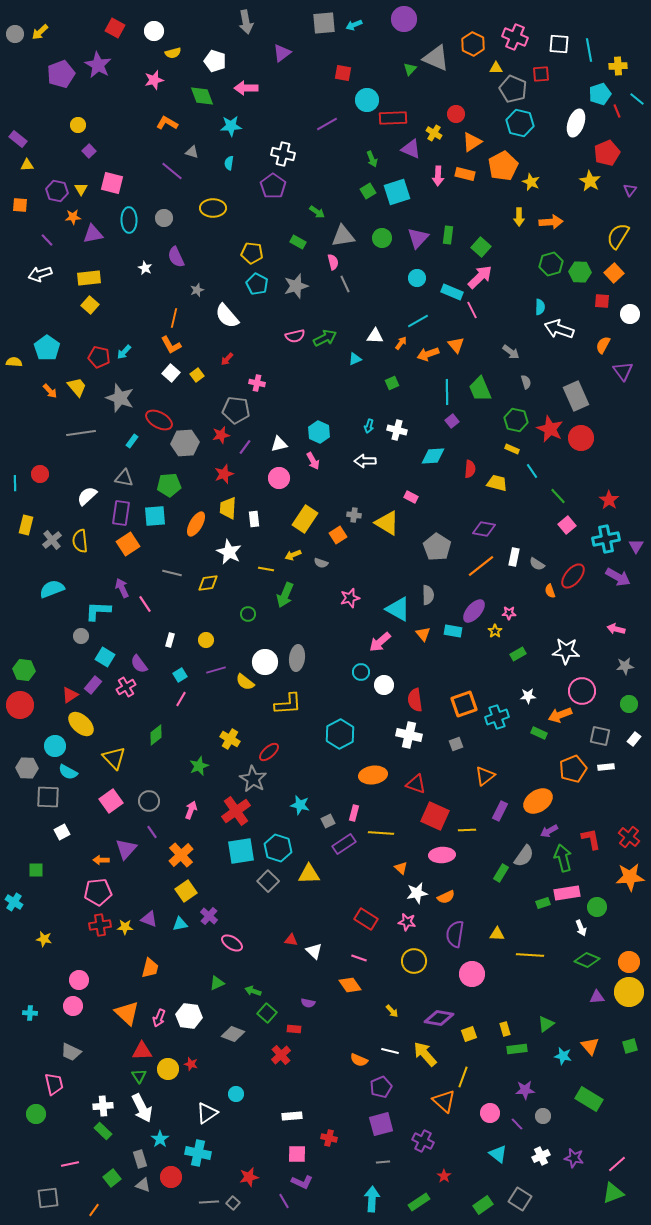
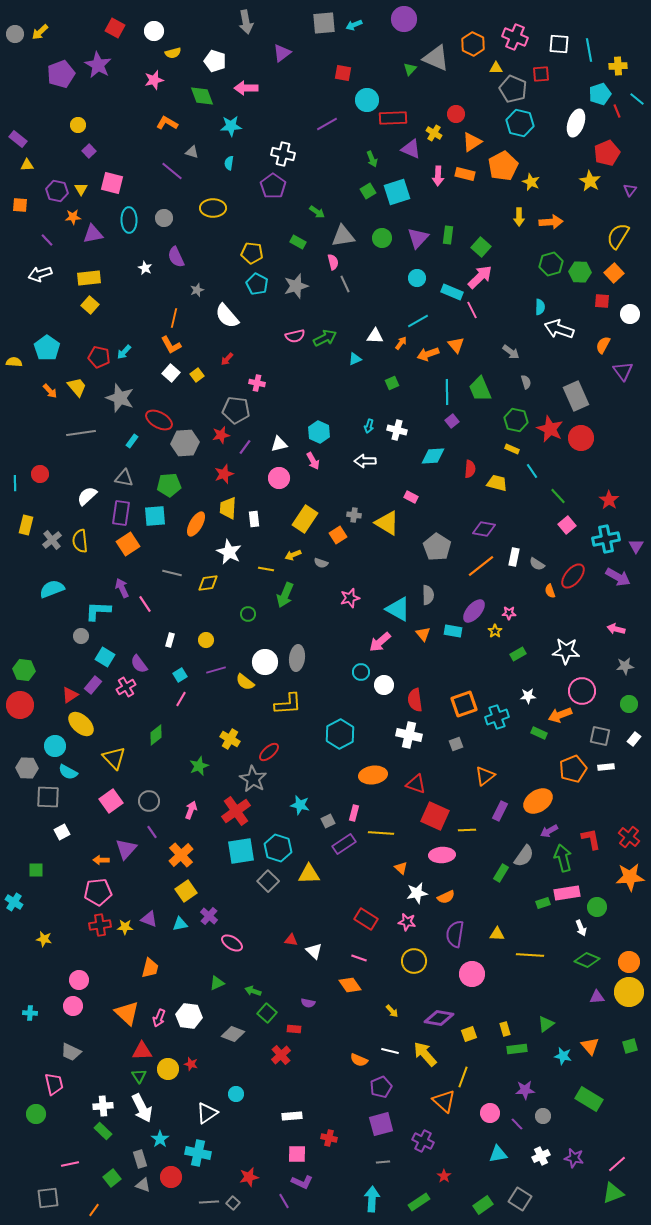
cyan triangle at (498, 1154): rotated 48 degrees counterclockwise
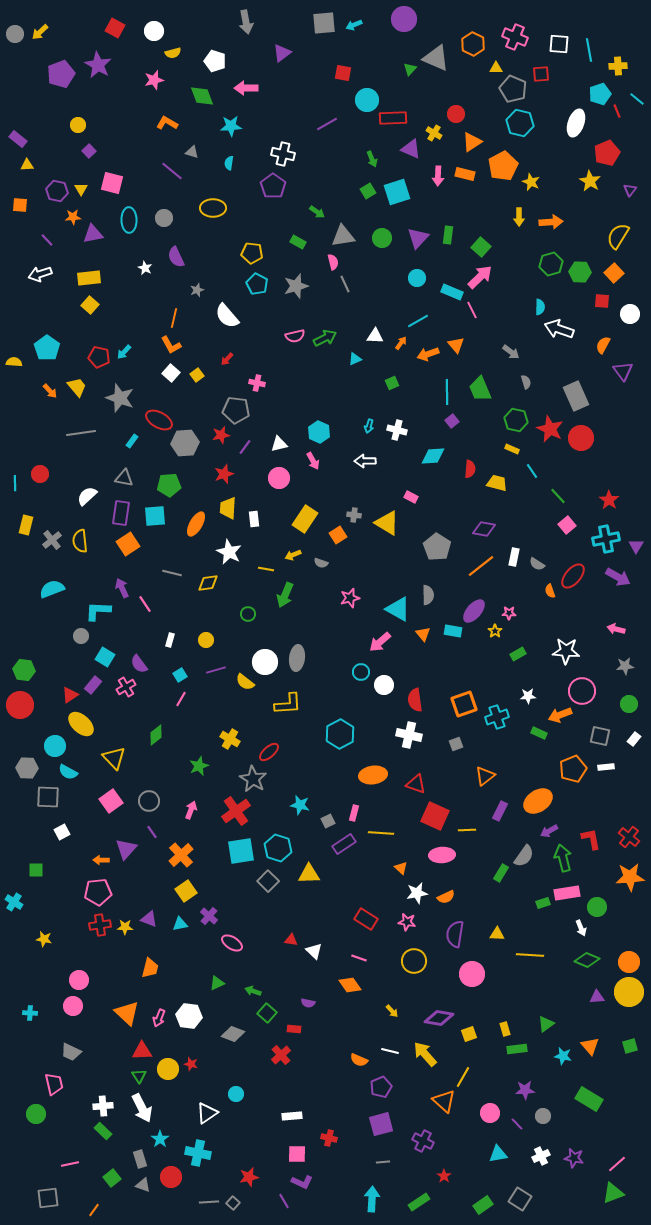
yellow line at (463, 1077): rotated 10 degrees clockwise
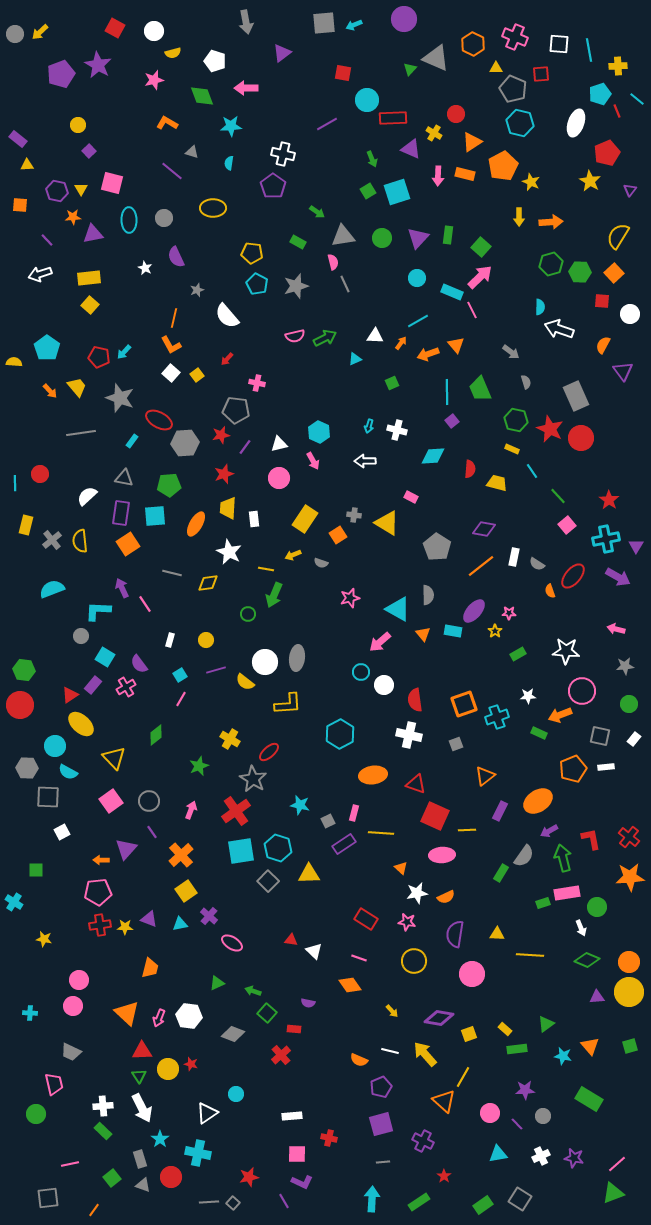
green arrow at (285, 595): moved 11 px left
yellow rectangle at (505, 1029): rotated 32 degrees counterclockwise
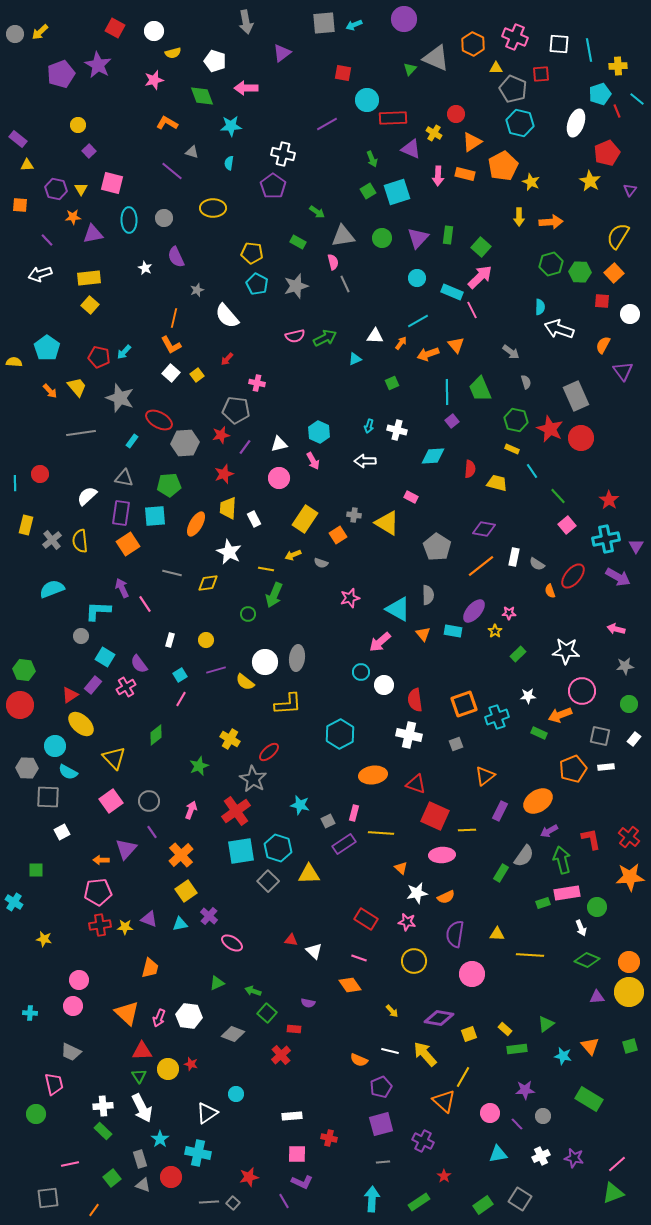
purple hexagon at (57, 191): moved 1 px left, 2 px up
white rectangle at (254, 519): rotated 21 degrees counterclockwise
green rectangle at (518, 654): rotated 14 degrees counterclockwise
green arrow at (563, 858): moved 1 px left, 2 px down
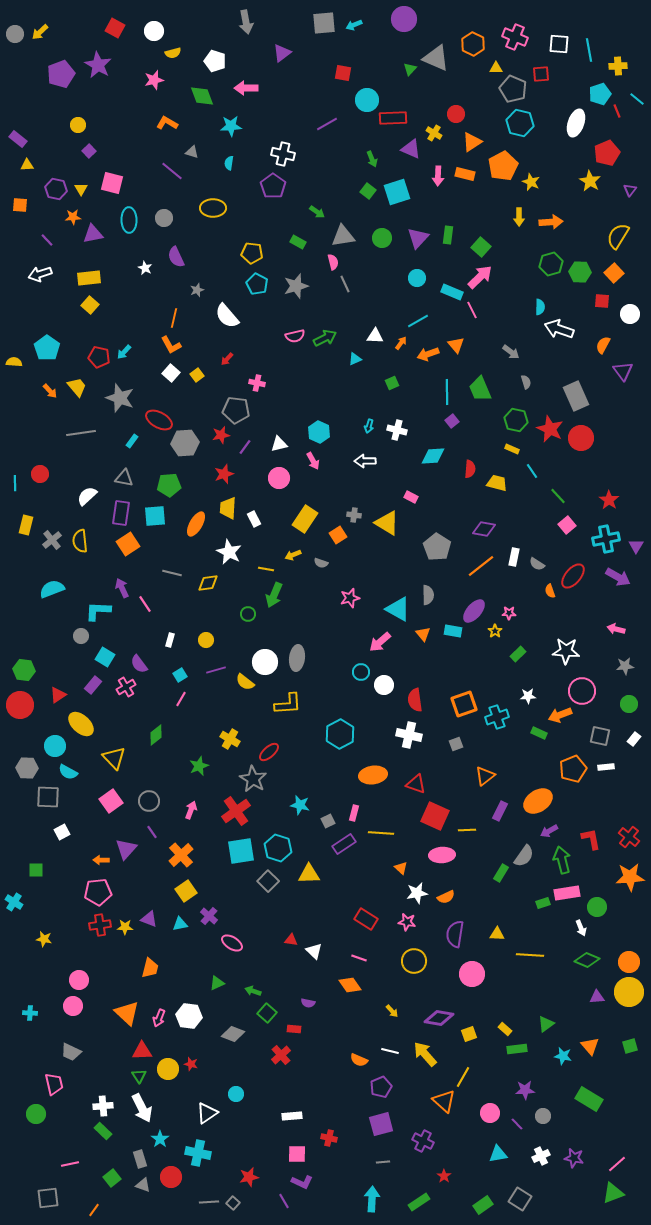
green square at (368, 191): rotated 21 degrees counterclockwise
red triangle at (70, 695): moved 12 px left
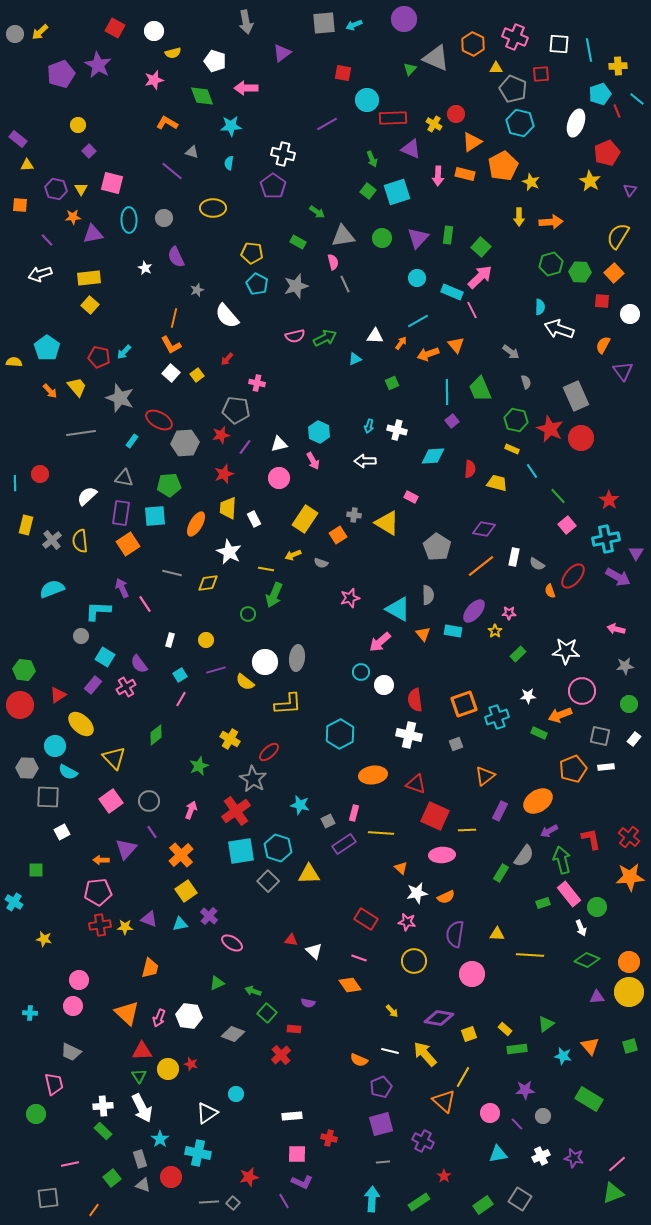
yellow cross at (434, 133): moved 9 px up
purple triangle at (636, 546): moved 7 px down
pink rectangle at (567, 893): moved 2 px right, 1 px down; rotated 60 degrees clockwise
